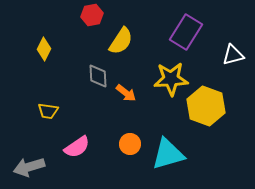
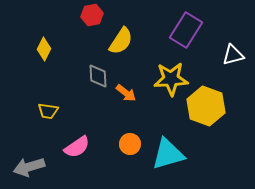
purple rectangle: moved 2 px up
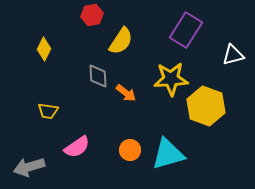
orange circle: moved 6 px down
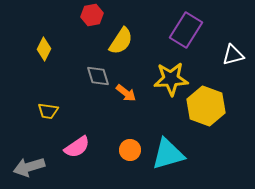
gray diamond: rotated 15 degrees counterclockwise
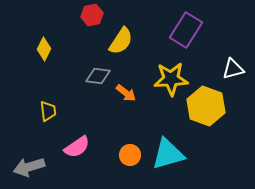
white triangle: moved 14 px down
gray diamond: rotated 65 degrees counterclockwise
yellow trapezoid: rotated 105 degrees counterclockwise
orange circle: moved 5 px down
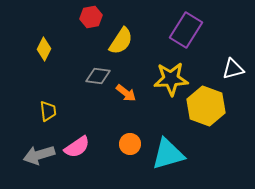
red hexagon: moved 1 px left, 2 px down
orange circle: moved 11 px up
gray arrow: moved 10 px right, 12 px up
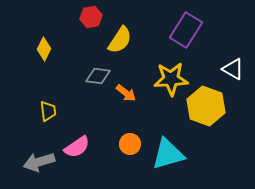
yellow semicircle: moved 1 px left, 1 px up
white triangle: rotated 45 degrees clockwise
gray arrow: moved 7 px down
